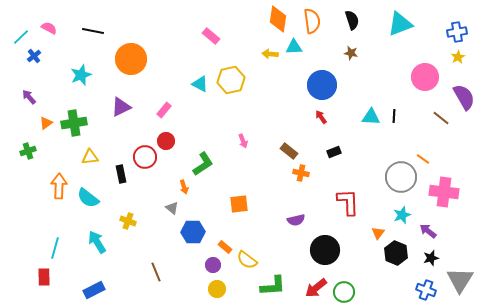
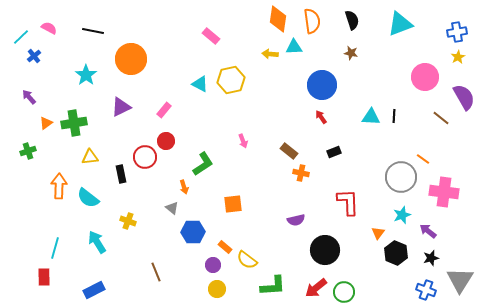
cyan star at (81, 75): moved 5 px right; rotated 15 degrees counterclockwise
orange square at (239, 204): moved 6 px left
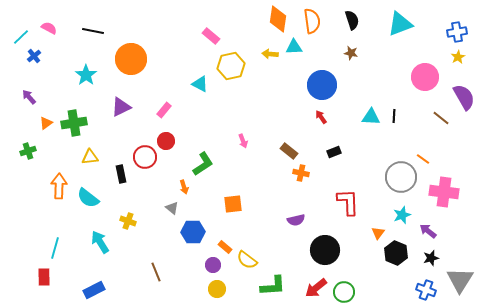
yellow hexagon at (231, 80): moved 14 px up
cyan arrow at (97, 242): moved 3 px right
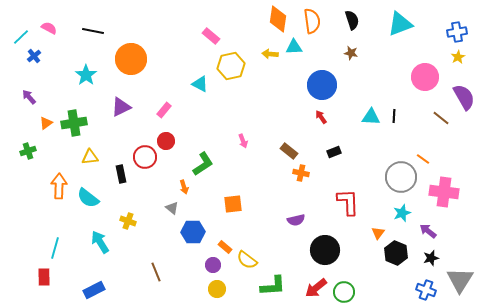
cyan star at (402, 215): moved 2 px up
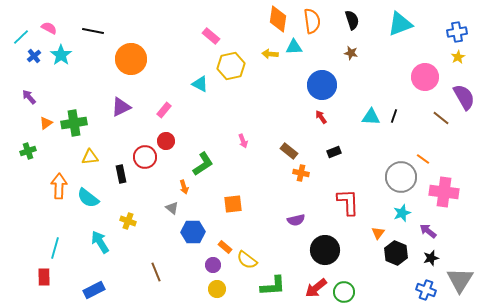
cyan star at (86, 75): moved 25 px left, 20 px up
black line at (394, 116): rotated 16 degrees clockwise
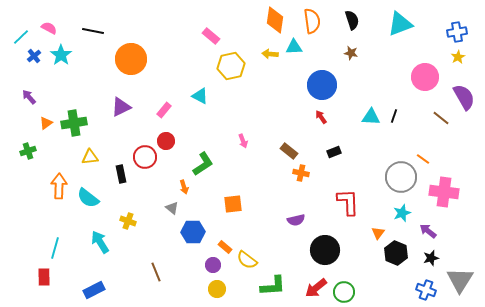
orange diamond at (278, 19): moved 3 px left, 1 px down
cyan triangle at (200, 84): moved 12 px down
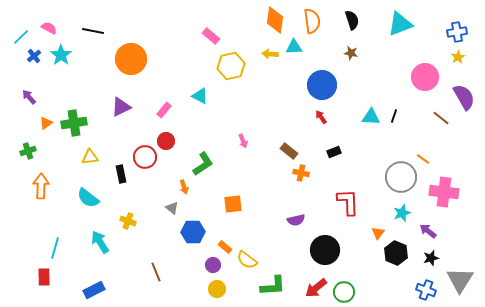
orange arrow at (59, 186): moved 18 px left
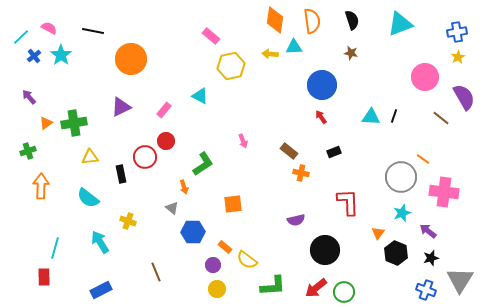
blue rectangle at (94, 290): moved 7 px right
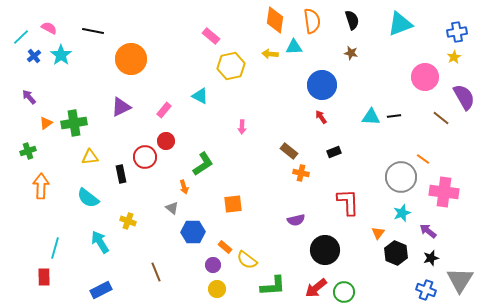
yellow star at (458, 57): moved 4 px left
black line at (394, 116): rotated 64 degrees clockwise
pink arrow at (243, 141): moved 1 px left, 14 px up; rotated 24 degrees clockwise
